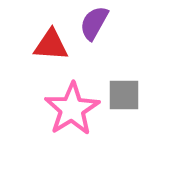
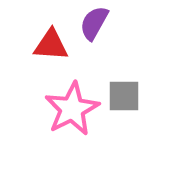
gray square: moved 1 px down
pink star: rotated 4 degrees clockwise
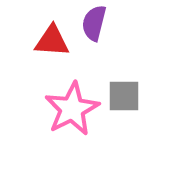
purple semicircle: rotated 15 degrees counterclockwise
red triangle: moved 1 px right, 4 px up
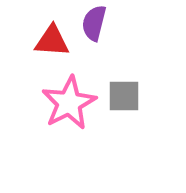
pink star: moved 3 px left, 6 px up
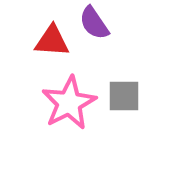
purple semicircle: rotated 48 degrees counterclockwise
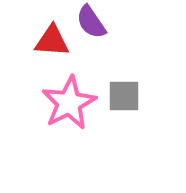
purple semicircle: moved 3 px left, 1 px up
